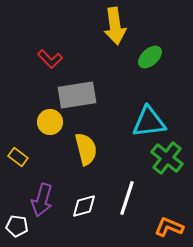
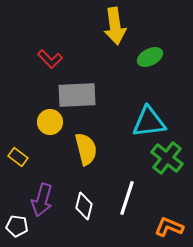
green ellipse: rotated 15 degrees clockwise
gray rectangle: rotated 6 degrees clockwise
white diamond: rotated 60 degrees counterclockwise
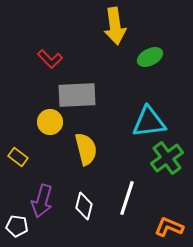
green cross: rotated 16 degrees clockwise
purple arrow: moved 1 px down
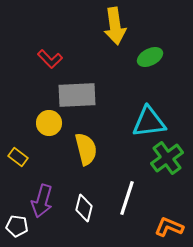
yellow circle: moved 1 px left, 1 px down
white diamond: moved 2 px down
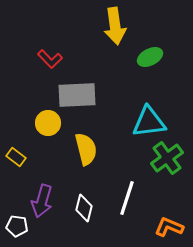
yellow circle: moved 1 px left
yellow rectangle: moved 2 px left
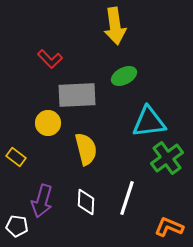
green ellipse: moved 26 px left, 19 px down
white diamond: moved 2 px right, 6 px up; rotated 12 degrees counterclockwise
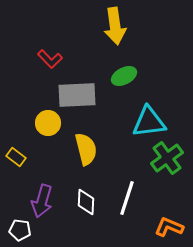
white pentagon: moved 3 px right, 4 px down
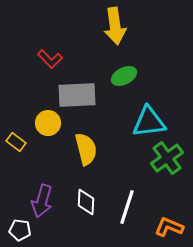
yellow rectangle: moved 15 px up
white line: moved 9 px down
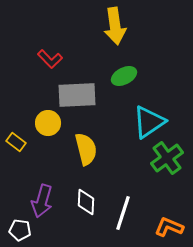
cyan triangle: rotated 27 degrees counterclockwise
white line: moved 4 px left, 6 px down
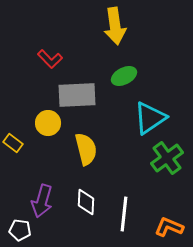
cyan triangle: moved 1 px right, 4 px up
yellow rectangle: moved 3 px left, 1 px down
white line: moved 1 px right, 1 px down; rotated 12 degrees counterclockwise
